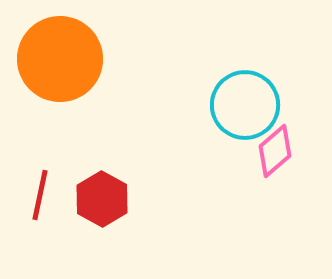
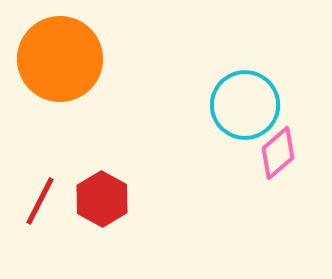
pink diamond: moved 3 px right, 2 px down
red line: moved 6 px down; rotated 15 degrees clockwise
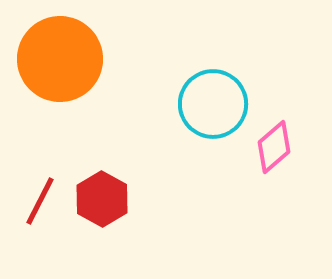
cyan circle: moved 32 px left, 1 px up
pink diamond: moved 4 px left, 6 px up
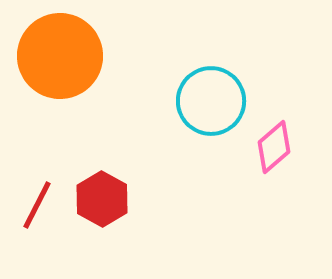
orange circle: moved 3 px up
cyan circle: moved 2 px left, 3 px up
red line: moved 3 px left, 4 px down
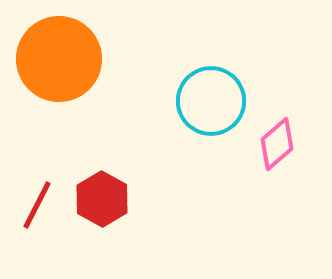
orange circle: moved 1 px left, 3 px down
pink diamond: moved 3 px right, 3 px up
